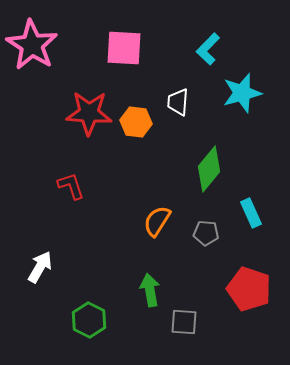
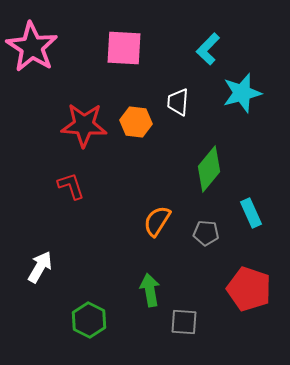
pink star: moved 2 px down
red star: moved 5 px left, 12 px down
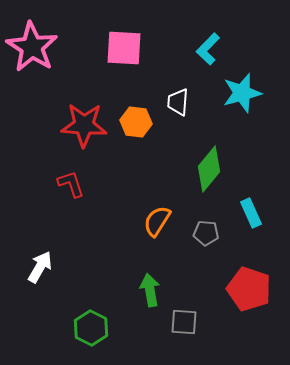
red L-shape: moved 2 px up
green hexagon: moved 2 px right, 8 px down
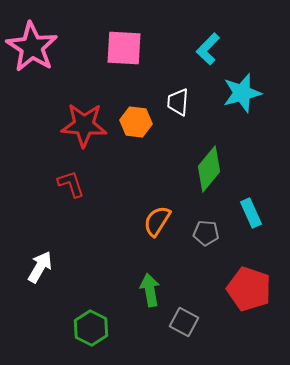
gray square: rotated 24 degrees clockwise
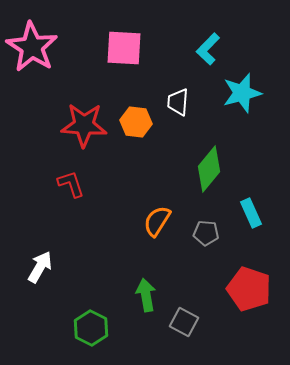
green arrow: moved 4 px left, 5 px down
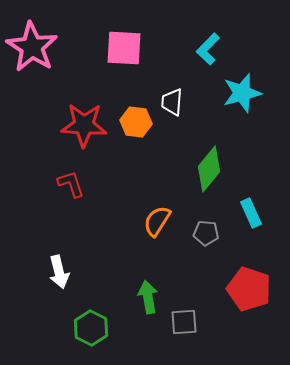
white trapezoid: moved 6 px left
white arrow: moved 19 px right, 5 px down; rotated 136 degrees clockwise
green arrow: moved 2 px right, 2 px down
gray square: rotated 32 degrees counterclockwise
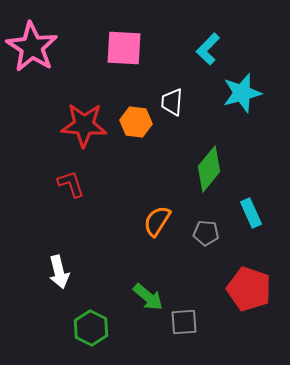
green arrow: rotated 140 degrees clockwise
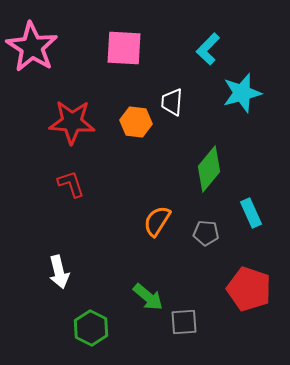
red star: moved 12 px left, 3 px up
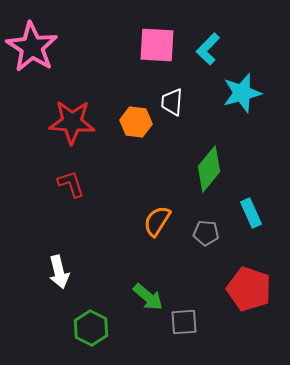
pink square: moved 33 px right, 3 px up
